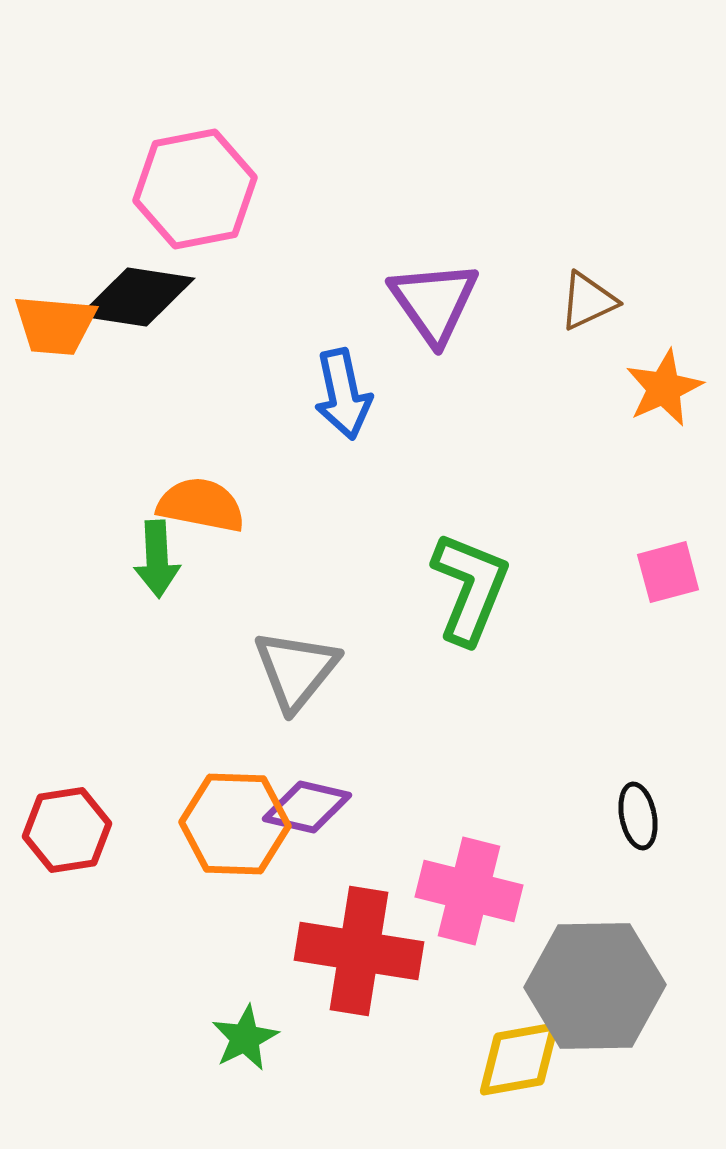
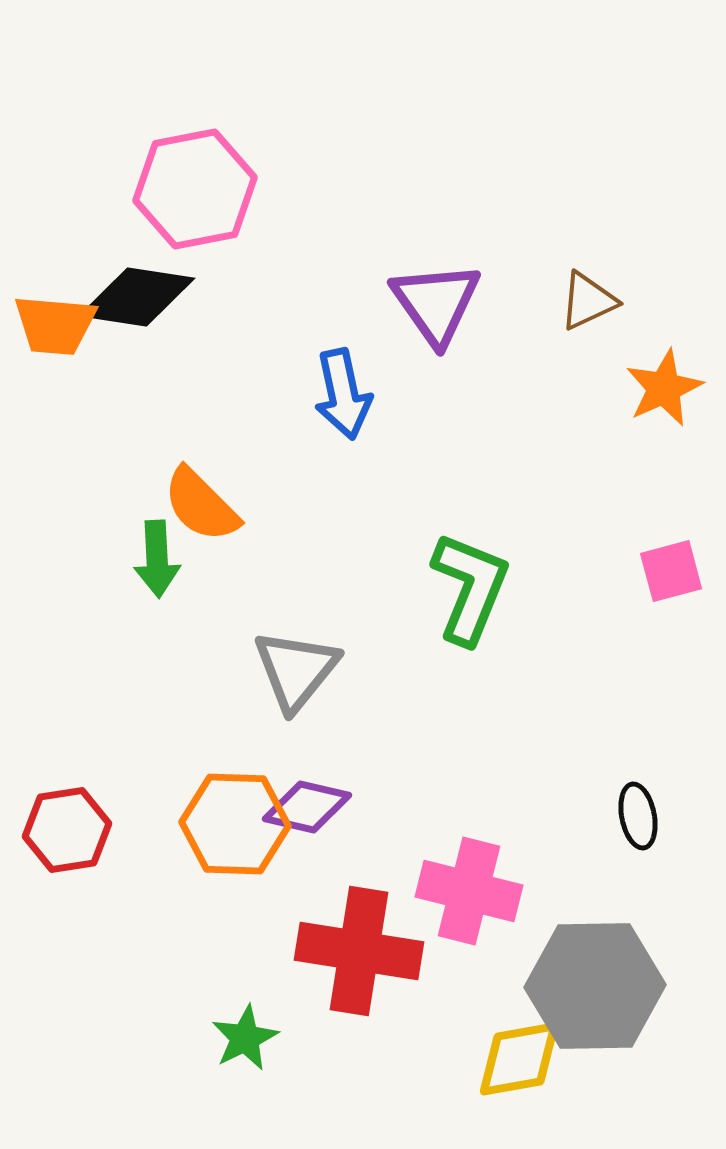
purple triangle: moved 2 px right, 1 px down
orange semicircle: rotated 146 degrees counterclockwise
pink square: moved 3 px right, 1 px up
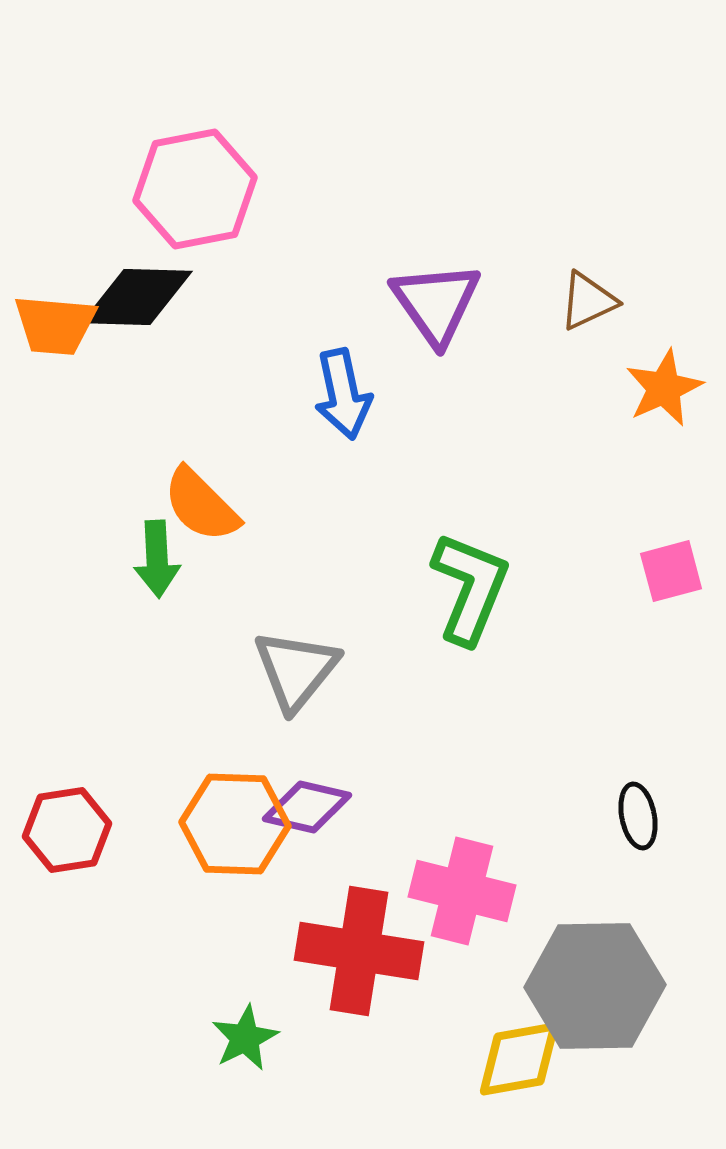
black diamond: rotated 7 degrees counterclockwise
pink cross: moved 7 px left
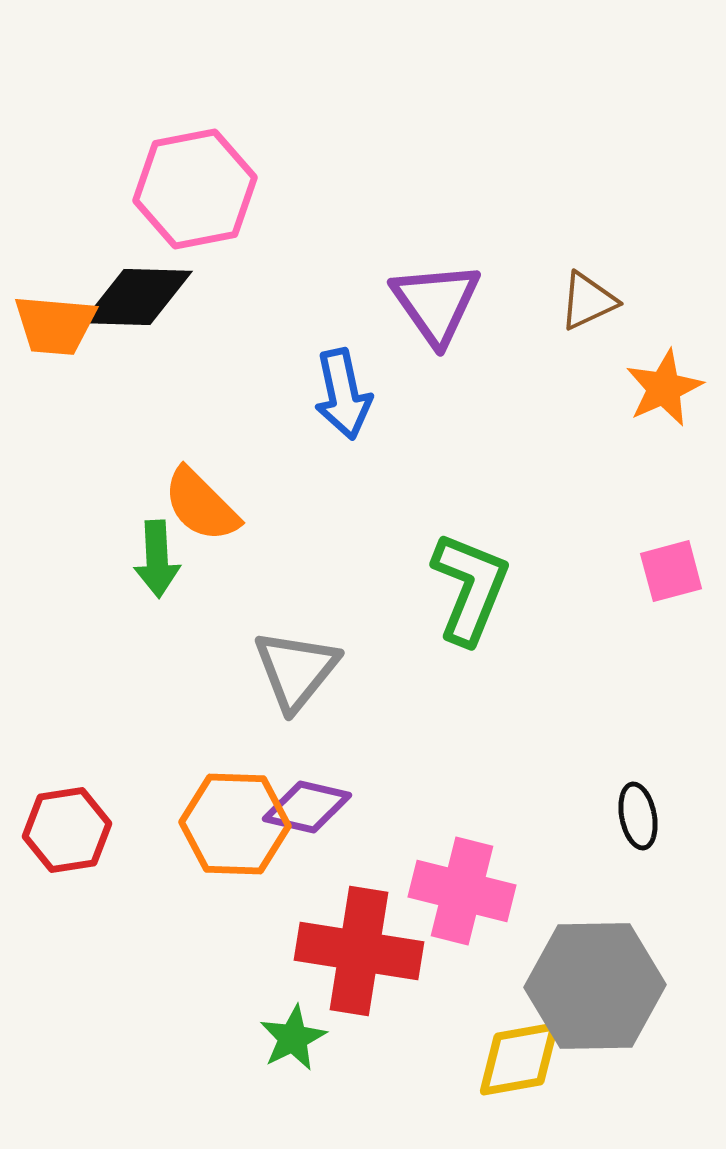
green star: moved 48 px right
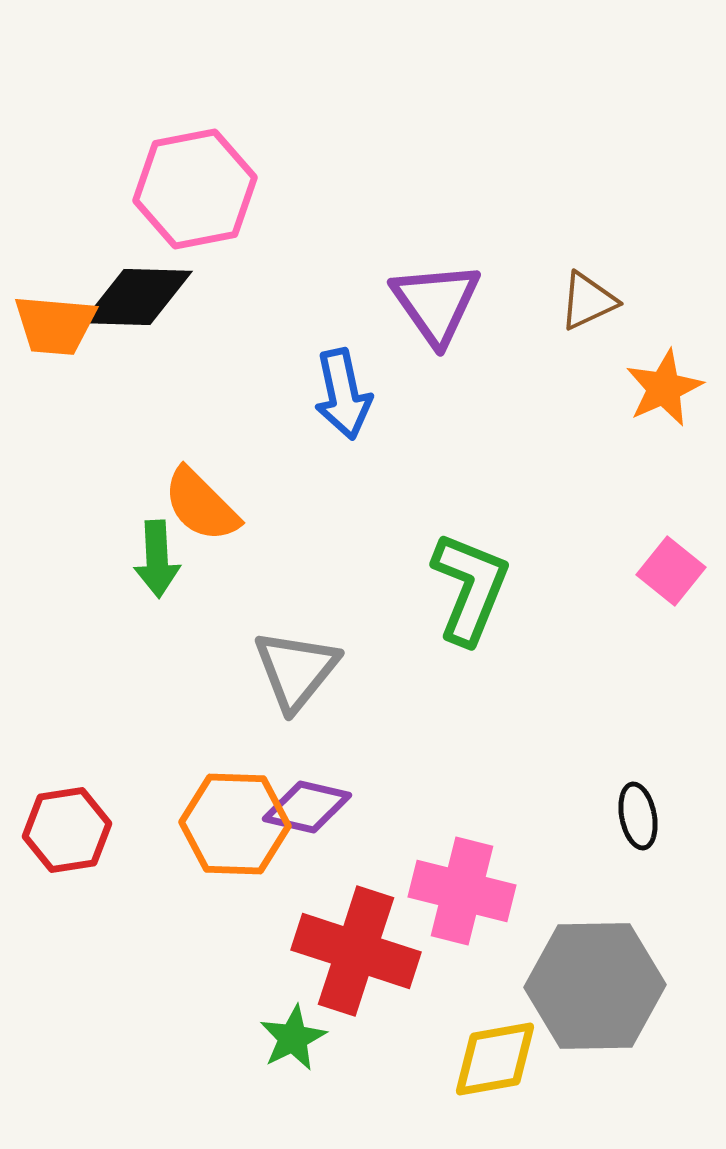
pink square: rotated 36 degrees counterclockwise
red cross: moved 3 px left; rotated 9 degrees clockwise
yellow diamond: moved 24 px left
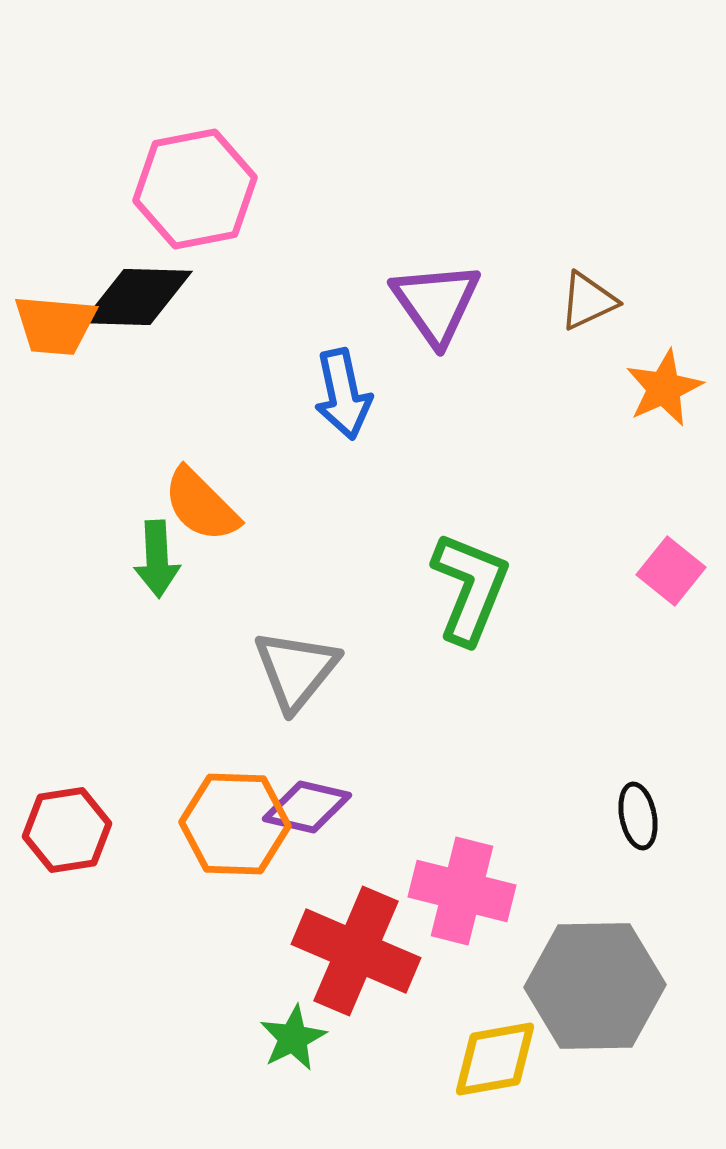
red cross: rotated 5 degrees clockwise
